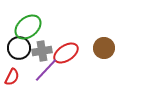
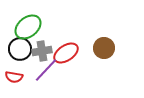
black circle: moved 1 px right, 1 px down
red semicircle: moved 2 px right; rotated 72 degrees clockwise
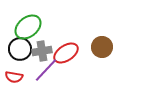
brown circle: moved 2 px left, 1 px up
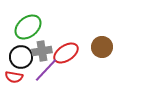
black circle: moved 1 px right, 8 px down
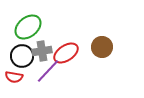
black circle: moved 1 px right, 1 px up
purple line: moved 2 px right, 1 px down
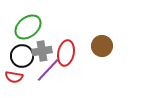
brown circle: moved 1 px up
red ellipse: rotated 45 degrees counterclockwise
purple line: moved 1 px up
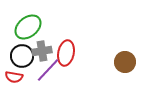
brown circle: moved 23 px right, 16 px down
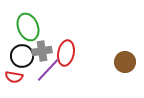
green ellipse: rotated 72 degrees counterclockwise
